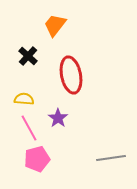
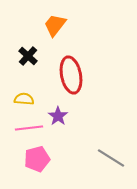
purple star: moved 2 px up
pink line: rotated 68 degrees counterclockwise
gray line: rotated 40 degrees clockwise
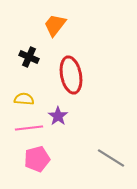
black cross: moved 1 px right, 1 px down; rotated 18 degrees counterclockwise
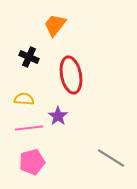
pink pentagon: moved 5 px left, 3 px down
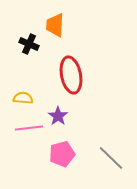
orange trapezoid: rotated 35 degrees counterclockwise
black cross: moved 13 px up
yellow semicircle: moved 1 px left, 1 px up
gray line: rotated 12 degrees clockwise
pink pentagon: moved 30 px right, 8 px up
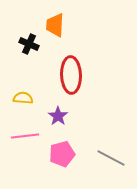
red ellipse: rotated 9 degrees clockwise
pink line: moved 4 px left, 8 px down
gray line: rotated 16 degrees counterclockwise
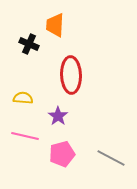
pink line: rotated 20 degrees clockwise
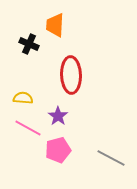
pink line: moved 3 px right, 8 px up; rotated 16 degrees clockwise
pink pentagon: moved 4 px left, 4 px up
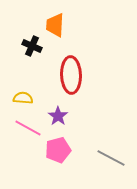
black cross: moved 3 px right, 2 px down
